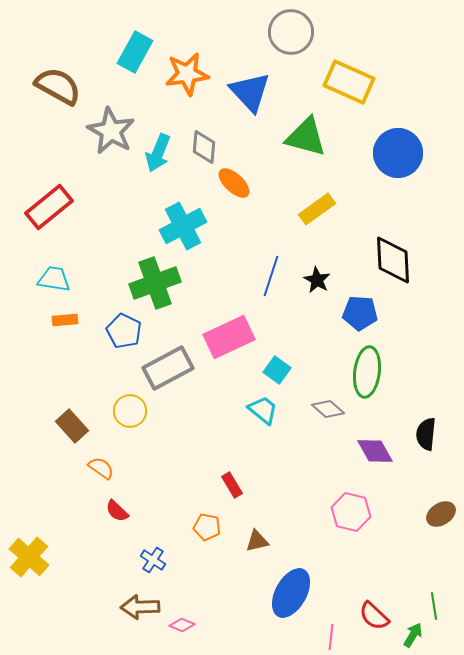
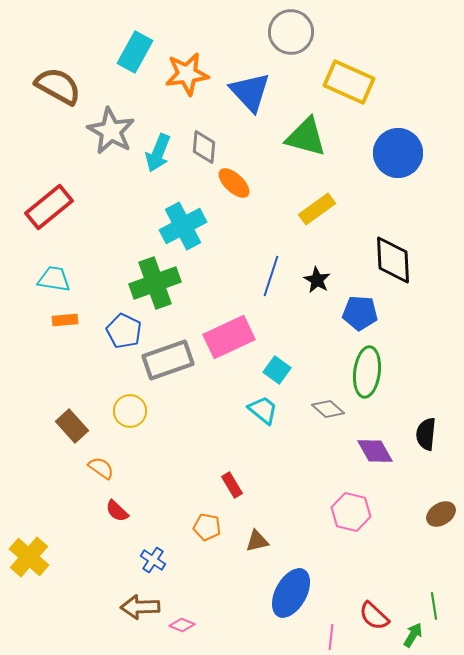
gray rectangle at (168, 368): moved 8 px up; rotated 9 degrees clockwise
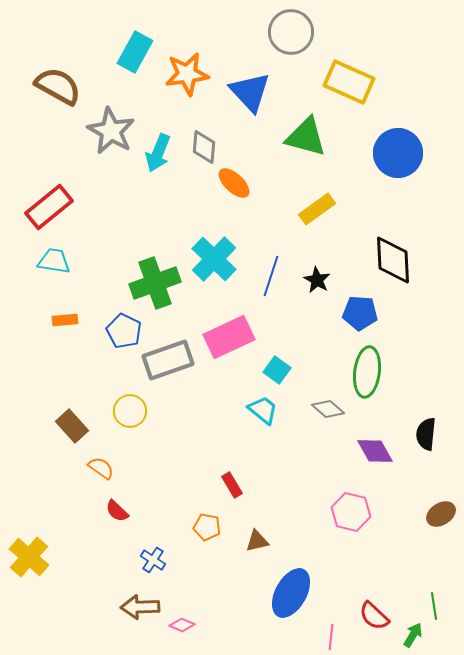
cyan cross at (183, 226): moved 31 px right, 33 px down; rotated 18 degrees counterclockwise
cyan trapezoid at (54, 279): moved 18 px up
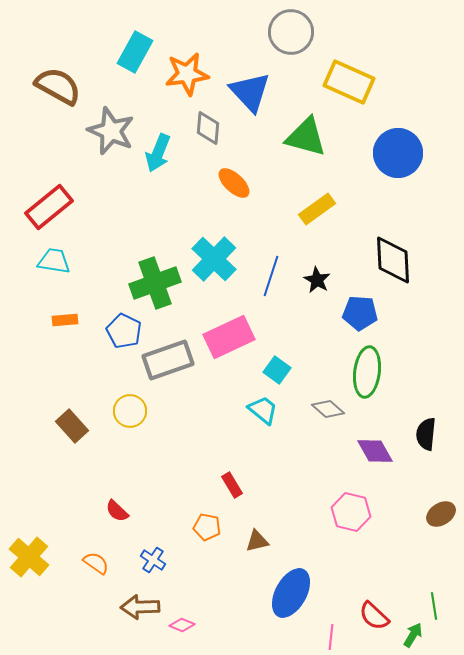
gray star at (111, 131): rotated 6 degrees counterclockwise
gray diamond at (204, 147): moved 4 px right, 19 px up
orange semicircle at (101, 468): moved 5 px left, 95 px down
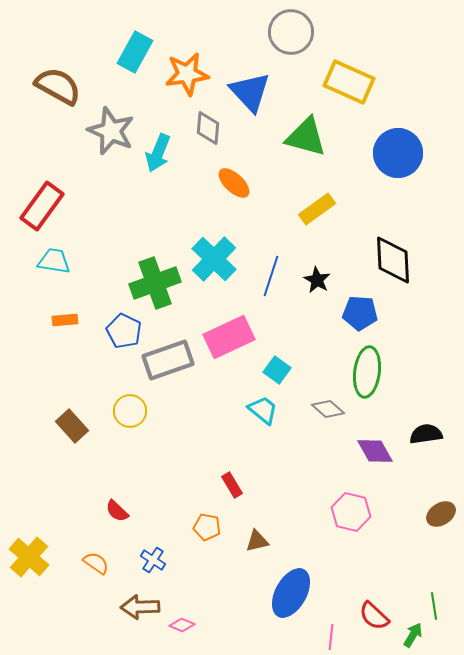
red rectangle at (49, 207): moved 7 px left, 1 px up; rotated 15 degrees counterclockwise
black semicircle at (426, 434): rotated 76 degrees clockwise
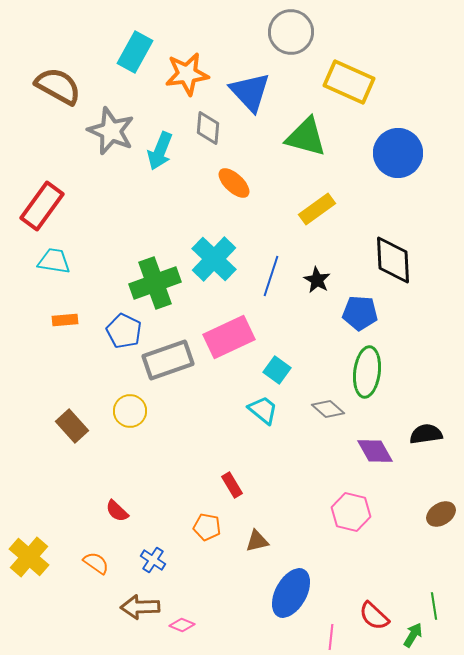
cyan arrow at (158, 153): moved 2 px right, 2 px up
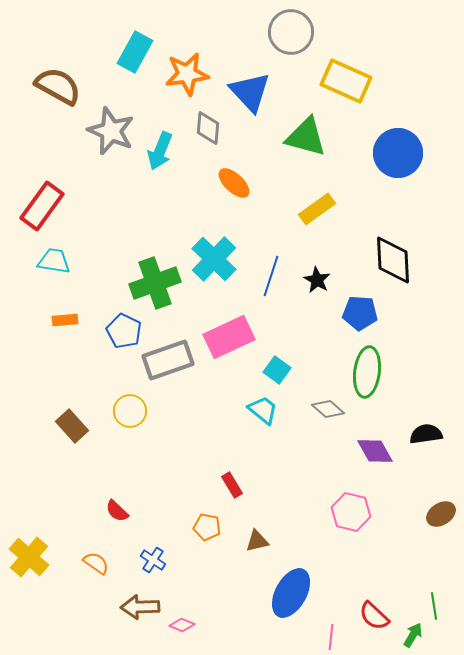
yellow rectangle at (349, 82): moved 3 px left, 1 px up
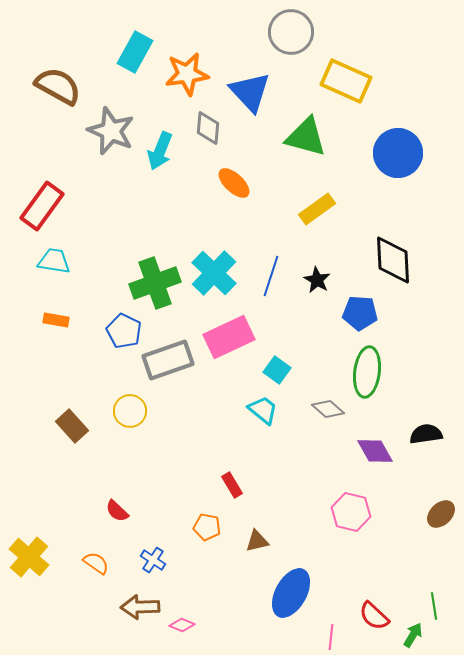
cyan cross at (214, 259): moved 14 px down
orange rectangle at (65, 320): moved 9 px left; rotated 15 degrees clockwise
brown ellipse at (441, 514): rotated 12 degrees counterclockwise
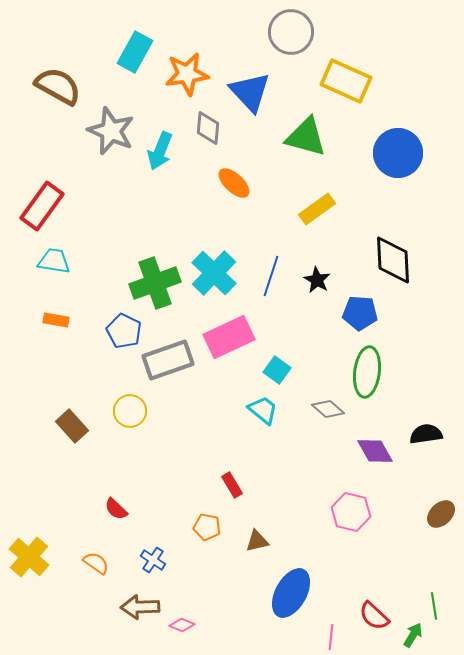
red semicircle at (117, 511): moved 1 px left, 2 px up
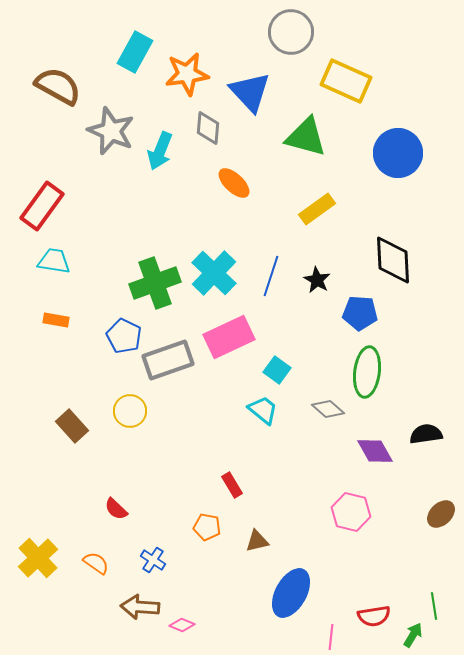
blue pentagon at (124, 331): moved 5 px down
yellow cross at (29, 557): moved 9 px right, 1 px down; rotated 6 degrees clockwise
brown arrow at (140, 607): rotated 6 degrees clockwise
red semicircle at (374, 616): rotated 52 degrees counterclockwise
